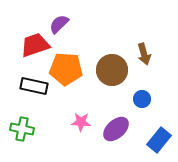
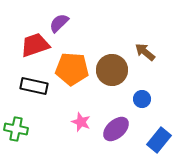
purple semicircle: moved 1 px up
brown arrow: moved 1 px right, 2 px up; rotated 145 degrees clockwise
orange pentagon: moved 6 px right
pink star: rotated 18 degrees clockwise
green cross: moved 6 px left
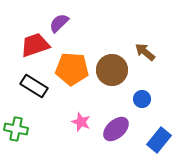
black rectangle: rotated 20 degrees clockwise
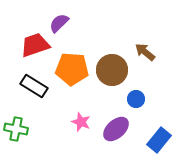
blue circle: moved 6 px left
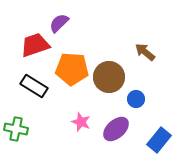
brown circle: moved 3 px left, 7 px down
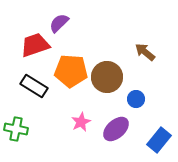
orange pentagon: moved 1 px left, 2 px down
brown circle: moved 2 px left
pink star: rotated 24 degrees clockwise
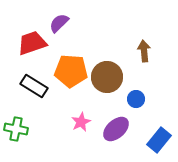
red trapezoid: moved 3 px left, 2 px up
brown arrow: moved 1 px left, 1 px up; rotated 45 degrees clockwise
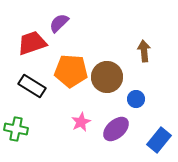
black rectangle: moved 2 px left
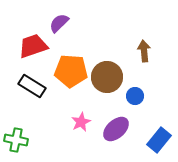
red trapezoid: moved 1 px right, 3 px down
blue circle: moved 1 px left, 3 px up
green cross: moved 11 px down
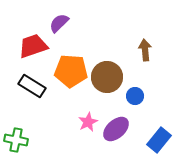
brown arrow: moved 1 px right, 1 px up
pink star: moved 7 px right
